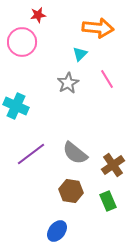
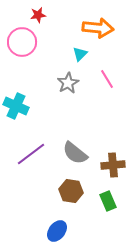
brown cross: rotated 30 degrees clockwise
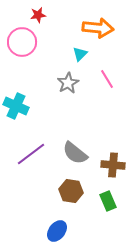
brown cross: rotated 10 degrees clockwise
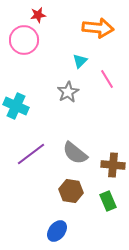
pink circle: moved 2 px right, 2 px up
cyan triangle: moved 7 px down
gray star: moved 9 px down
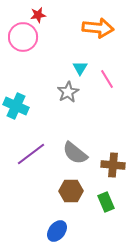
pink circle: moved 1 px left, 3 px up
cyan triangle: moved 7 px down; rotated 14 degrees counterclockwise
brown hexagon: rotated 10 degrees counterclockwise
green rectangle: moved 2 px left, 1 px down
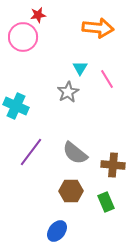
purple line: moved 2 px up; rotated 16 degrees counterclockwise
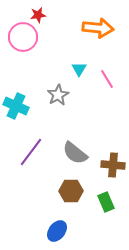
cyan triangle: moved 1 px left, 1 px down
gray star: moved 10 px left, 3 px down
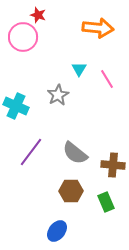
red star: rotated 28 degrees clockwise
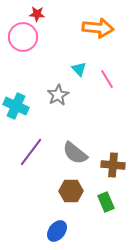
red star: moved 1 px left, 1 px up; rotated 14 degrees counterclockwise
cyan triangle: rotated 14 degrees counterclockwise
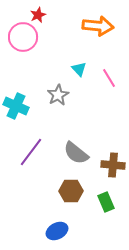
red star: moved 1 px right, 1 px down; rotated 28 degrees counterclockwise
orange arrow: moved 2 px up
pink line: moved 2 px right, 1 px up
gray semicircle: moved 1 px right
blue ellipse: rotated 25 degrees clockwise
